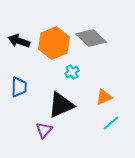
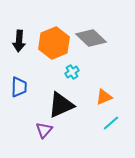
black arrow: rotated 105 degrees counterclockwise
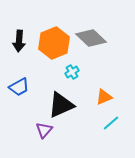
blue trapezoid: rotated 60 degrees clockwise
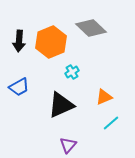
gray diamond: moved 10 px up
orange hexagon: moved 3 px left, 1 px up
purple triangle: moved 24 px right, 15 px down
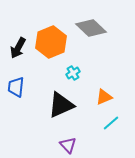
black arrow: moved 1 px left, 7 px down; rotated 25 degrees clockwise
cyan cross: moved 1 px right, 1 px down
blue trapezoid: moved 3 px left; rotated 125 degrees clockwise
purple triangle: rotated 24 degrees counterclockwise
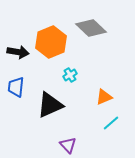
black arrow: moved 4 px down; rotated 110 degrees counterclockwise
cyan cross: moved 3 px left, 2 px down
black triangle: moved 11 px left
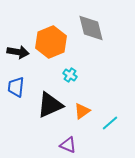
gray diamond: rotated 32 degrees clockwise
cyan cross: rotated 24 degrees counterclockwise
orange triangle: moved 22 px left, 14 px down; rotated 12 degrees counterclockwise
cyan line: moved 1 px left
purple triangle: rotated 24 degrees counterclockwise
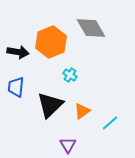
gray diamond: rotated 16 degrees counterclockwise
black triangle: rotated 20 degrees counterclockwise
purple triangle: rotated 36 degrees clockwise
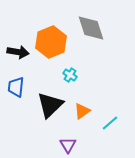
gray diamond: rotated 12 degrees clockwise
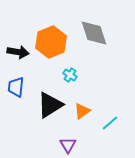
gray diamond: moved 3 px right, 5 px down
black triangle: rotated 12 degrees clockwise
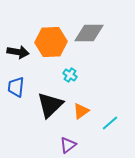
gray diamond: moved 5 px left; rotated 72 degrees counterclockwise
orange hexagon: rotated 20 degrees clockwise
black triangle: rotated 12 degrees counterclockwise
orange triangle: moved 1 px left
purple triangle: rotated 24 degrees clockwise
